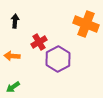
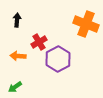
black arrow: moved 2 px right, 1 px up
orange arrow: moved 6 px right
green arrow: moved 2 px right
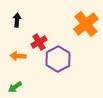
orange cross: rotated 30 degrees clockwise
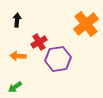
purple hexagon: rotated 20 degrees clockwise
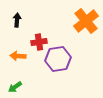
orange cross: moved 3 px up
red cross: rotated 21 degrees clockwise
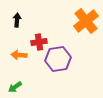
orange arrow: moved 1 px right, 1 px up
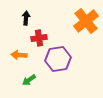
black arrow: moved 9 px right, 2 px up
red cross: moved 4 px up
green arrow: moved 14 px right, 7 px up
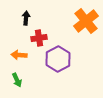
purple hexagon: rotated 20 degrees counterclockwise
green arrow: moved 12 px left; rotated 80 degrees counterclockwise
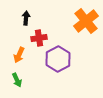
orange arrow: rotated 70 degrees counterclockwise
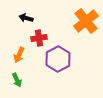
black arrow: rotated 80 degrees counterclockwise
